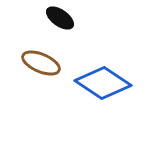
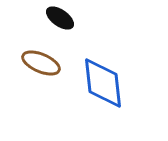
blue diamond: rotated 50 degrees clockwise
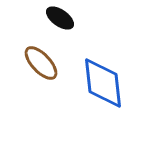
brown ellipse: rotated 24 degrees clockwise
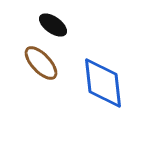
black ellipse: moved 7 px left, 7 px down
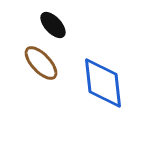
black ellipse: rotated 12 degrees clockwise
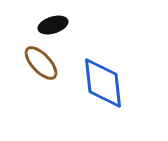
black ellipse: rotated 64 degrees counterclockwise
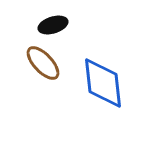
brown ellipse: moved 2 px right
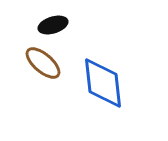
brown ellipse: rotated 6 degrees counterclockwise
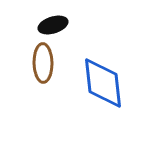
brown ellipse: rotated 48 degrees clockwise
